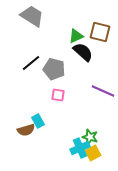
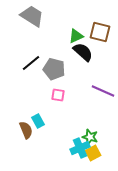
brown semicircle: rotated 96 degrees counterclockwise
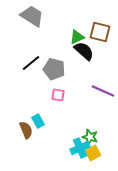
green triangle: moved 1 px right, 1 px down
black semicircle: moved 1 px right, 1 px up
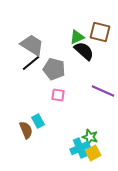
gray trapezoid: moved 29 px down
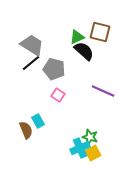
pink square: rotated 24 degrees clockwise
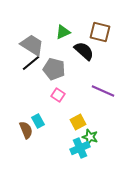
green triangle: moved 14 px left, 5 px up
yellow square: moved 15 px left, 31 px up
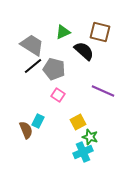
black line: moved 2 px right, 3 px down
cyan rectangle: rotated 56 degrees clockwise
cyan cross: moved 3 px right, 4 px down
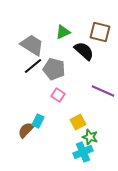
brown semicircle: rotated 114 degrees counterclockwise
